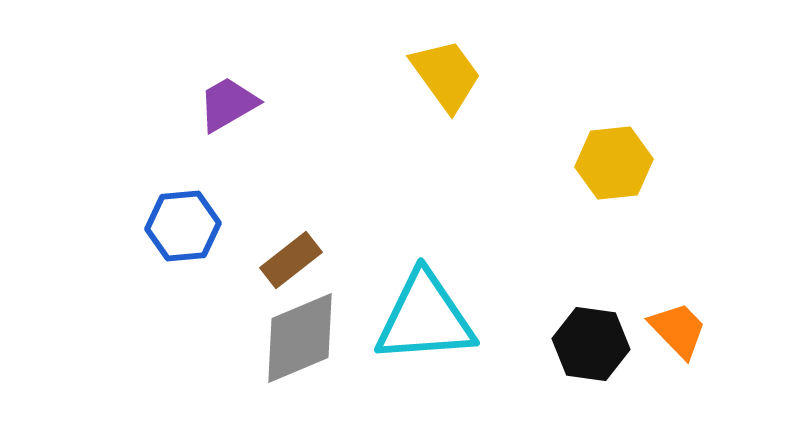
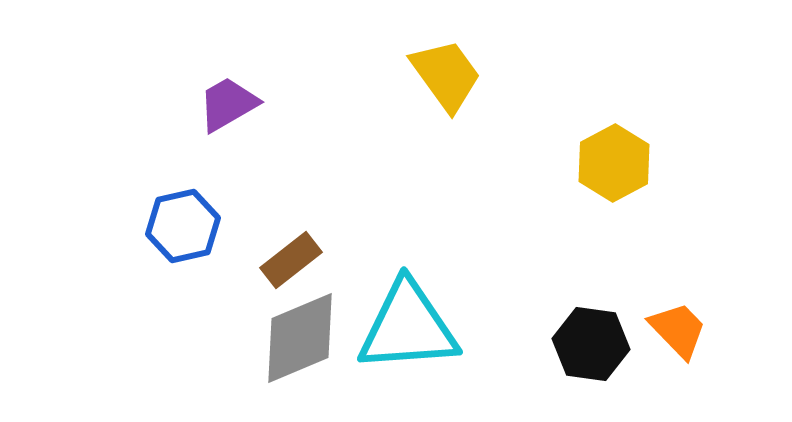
yellow hexagon: rotated 22 degrees counterclockwise
blue hexagon: rotated 8 degrees counterclockwise
cyan triangle: moved 17 px left, 9 px down
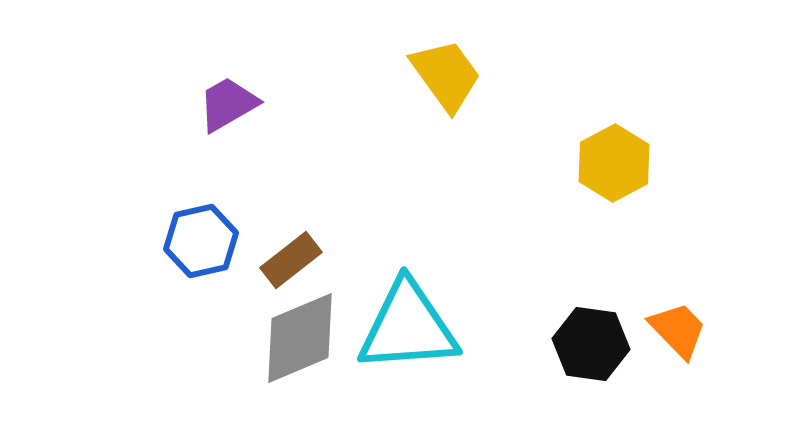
blue hexagon: moved 18 px right, 15 px down
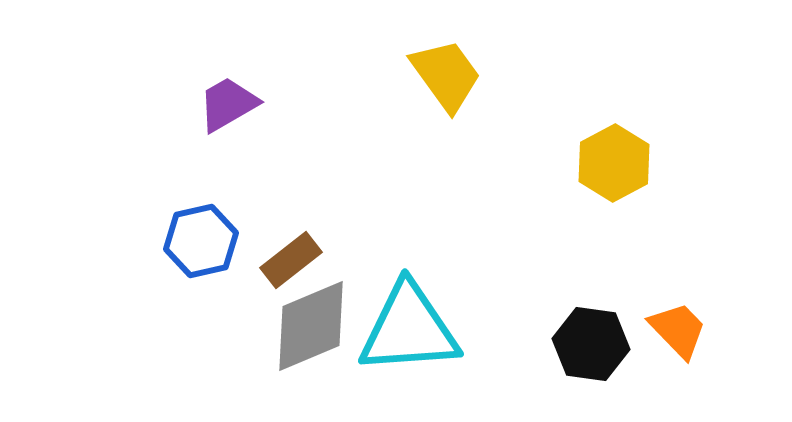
cyan triangle: moved 1 px right, 2 px down
gray diamond: moved 11 px right, 12 px up
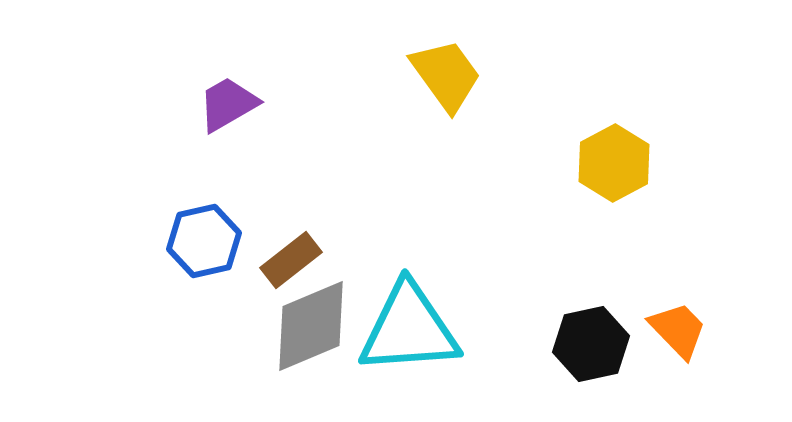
blue hexagon: moved 3 px right
black hexagon: rotated 20 degrees counterclockwise
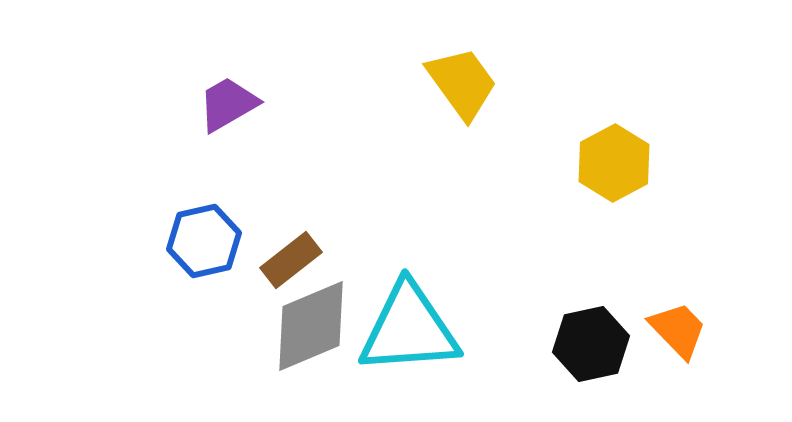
yellow trapezoid: moved 16 px right, 8 px down
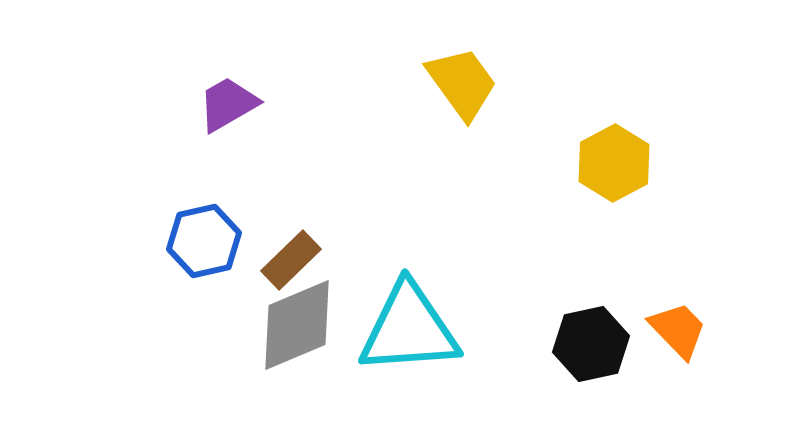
brown rectangle: rotated 6 degrees counterclockwise
gray diamond: moved 14 px left, 1 px up
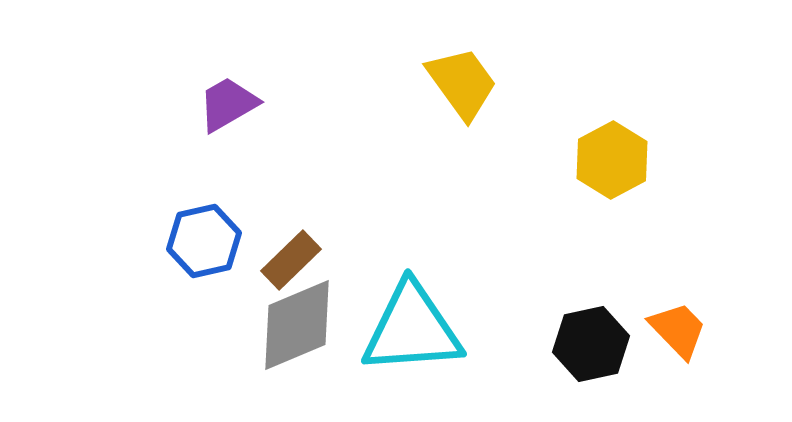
yellow hexagon: moved 2 px left, 3 px up
cyan triangle: moved 3 px right
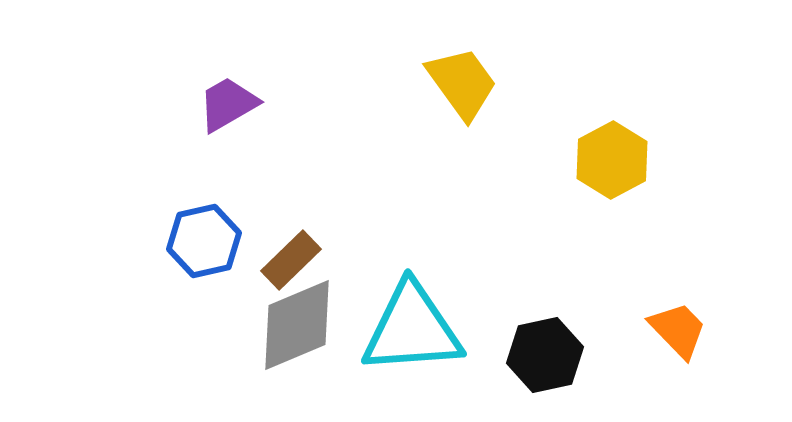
black hexagon: moved 46 px left, 11 px down
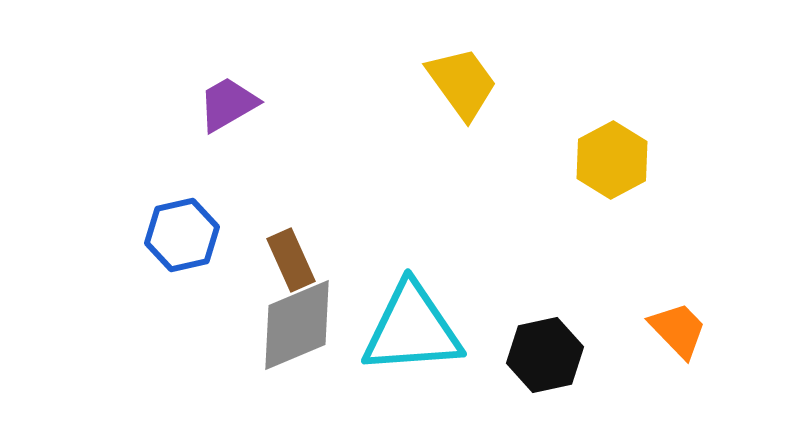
blue hexagon: moved 22 px left, 6 px up
brown rectangle: rotated 70 degrees counterclockwise
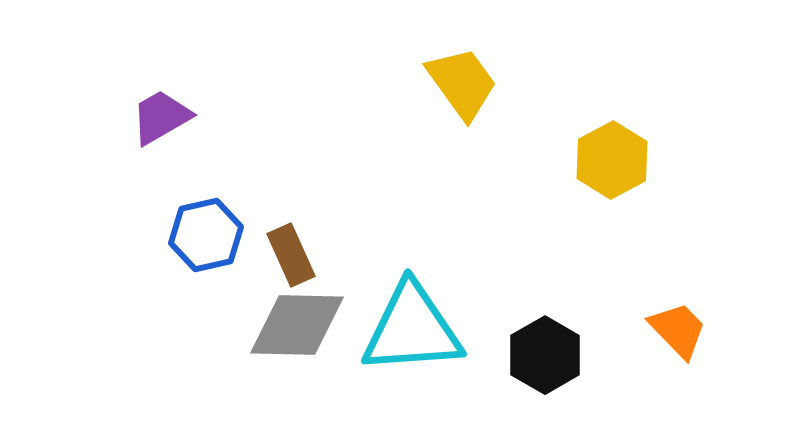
purple trapezoid: moved 67 px left, 13 px down
blue hexagon: moved 24 px right
brown rectangle: moved 5 px up
gray diamond: rotated 24 degrees clockwise
black hexagon: rotated 18 degrees counterclockwise
